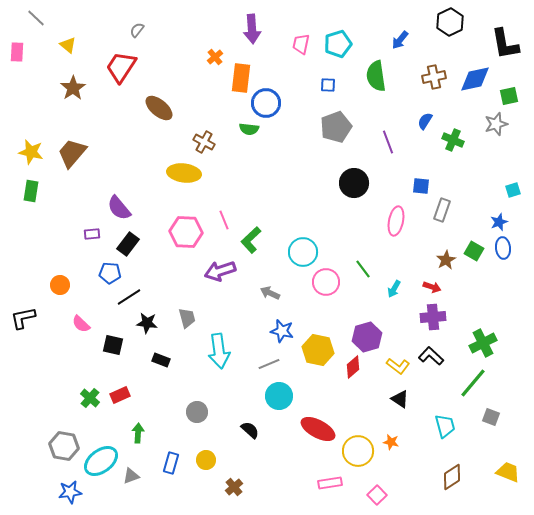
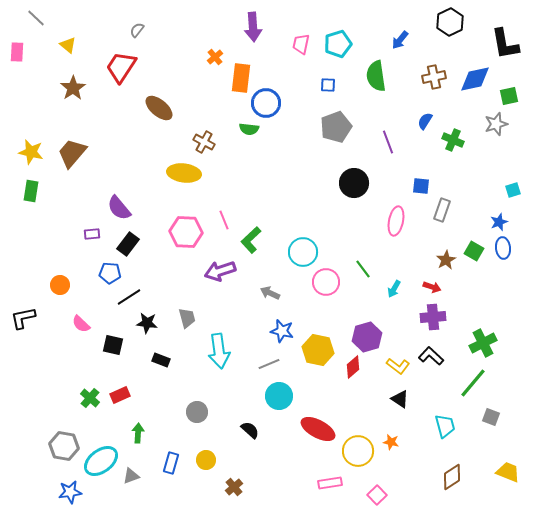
purple arrow at (252, 29): moved 1 px right, 2 px up
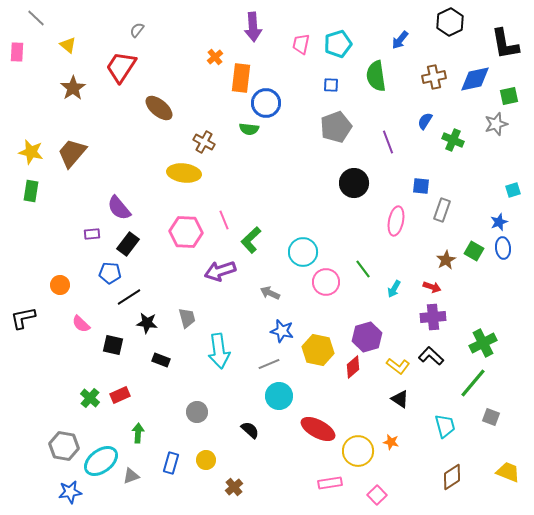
blue square at (328, 85): moved 3 px right
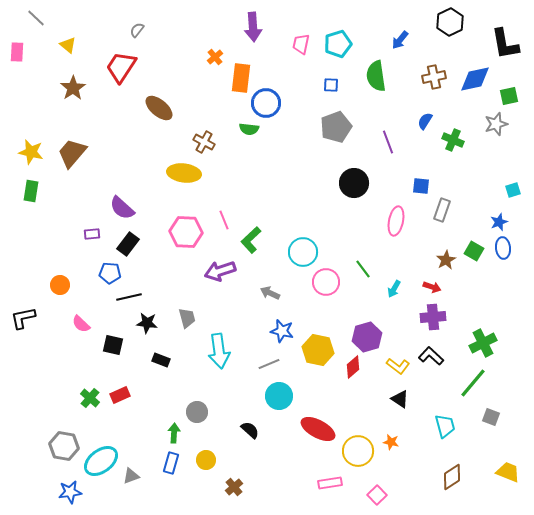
purple semicircle at (119, 208): moved 3 px right; rotated 8 degrees counterclockwise
black line at (129, 297): rotated 20 degrees clockwise
green arrow at (138, 433): moved 36 px right
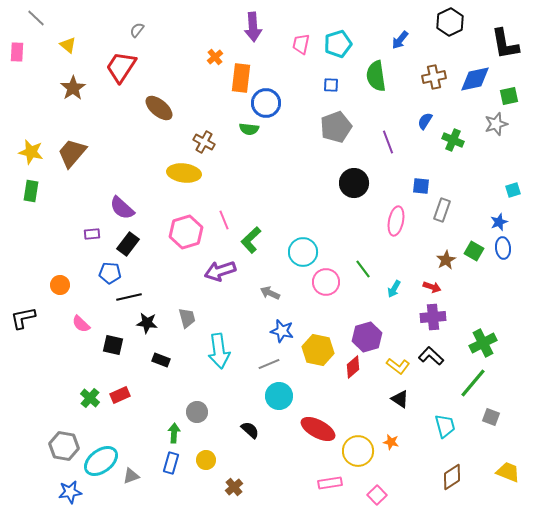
pink hexagon at (186, 232): rotated 20 degrees counterclockwise
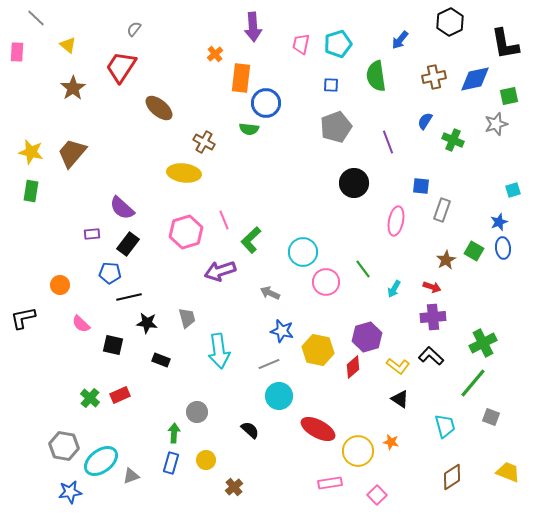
gray semicircle at (137, 30): moved 3 px left, 1 px up
orange cross at (215, 57): moved 3 px up
